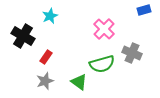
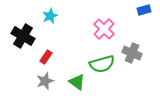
green triangle: moved 2 px left
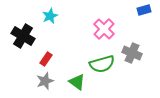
red rectangle: moved 2 px down
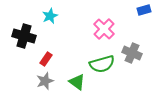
black cross: moved 1 px right; rotated 15 degrees counterclockwise
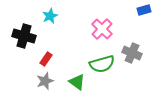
pink cross: moved 2 px left
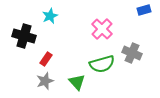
green triangle: rotated 12 degrees clockwise
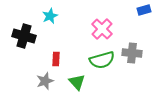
gray cross: rotated 18 degrees counterclockwise
red rectangle: moved 10 px right; rotated 32 degrees counterclockwise
green semicircle: moved 4 px up
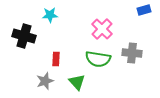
cyan star: moved 1 px up; rotated 21 degrees clockwise
green semicircle: moved 4 px left, 1 px up; rotated 25 degrees clockwise
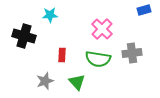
gray cross: rotated 12 degrees counterclockwise
red rectangle: moved 6 px right, 4 px up
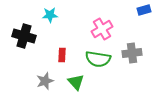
pink cross: rotated 15 degrees clockwise
green triangle: moved 1 px left
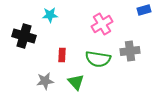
pink cross: moved 5 px up
gray cross: moved 2 px left, 2 px up
gray star: rotated 12 degrees clockwise
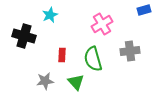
cyan star: rotated 21 degrees counterclockwise
green semicircle: moved 5 px left; rotated 65 degrees clockwise
